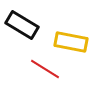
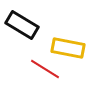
yellow rectangle: moved 3 px left, 6 px down
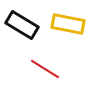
yellow rectangle: moved 24 px up
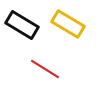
yellow rectangle: rotated 20 degrees clockwise
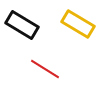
yellow rectangle: moved 10 px right
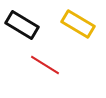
red line: moved 4 px up
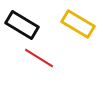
red line: moved 6 px left, 7 px up
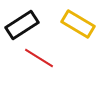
black rectangle: rotated 64 degrees counterclockwise
